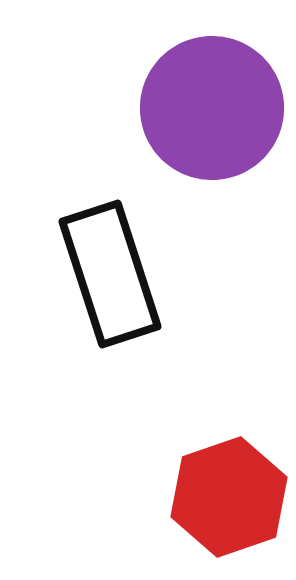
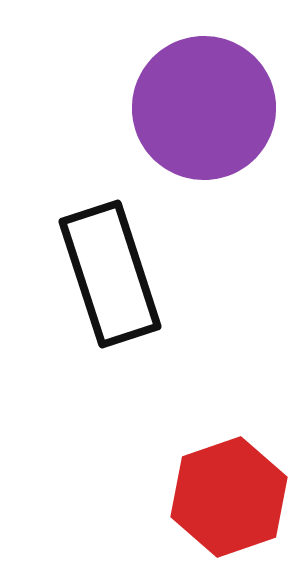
purple circle: moved 8 px left
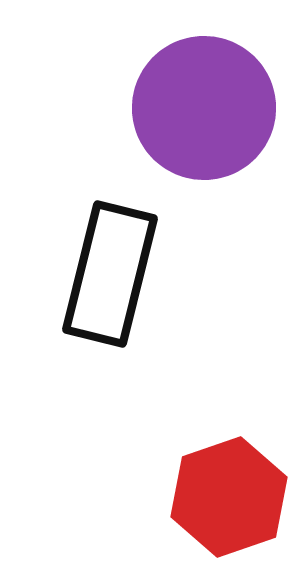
black rectangle: rotated 32 degrees clockwise
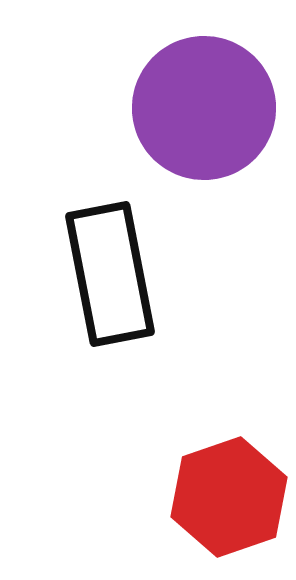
black rectangle: rotated 25 degrees counterclockwise
